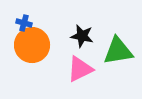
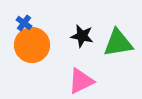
blue cross: rotated 21 degrees clockwise
green triangle: moved 8 px up
pink triangle: moved 1 px right, 12 px down
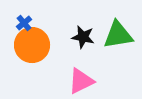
blue cross: rotated 14 degrees clockwise
black star: moved 1 px right, 1 px down
green triangle: moved 8 px up
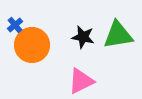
blue cross: moved 9 px left, 2 px down
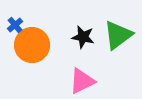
green triangle: rotated 28 degrees counterclockwise
pink triangle: moved 1 px right
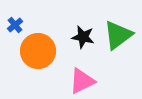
orange circle: moved 6 px right, 6 px down
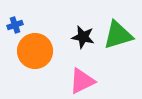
blue cross: rotated 21 degrees clockwise
green triangle: rotated 20 degrees clockwise
orange circle: moved 3 px left
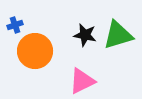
black star: moved 2 px right, 2 px up
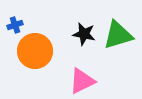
black star: moved 1 px left, 1 px up
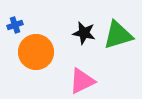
black star: moved 1 px up
orange circle: moved 1 px right, 1 px down
